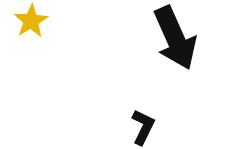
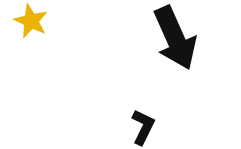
yellow star: rotated 16 degrees counterclockwise
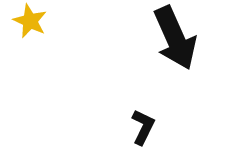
yellow star: moved 1 px left
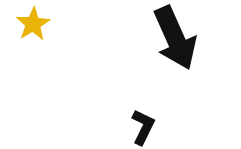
yellow star: moved 3 px right, 3 px down; rotated 16 degrees clockwise
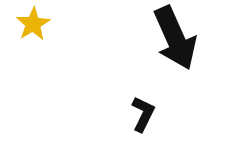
black L-shape: moved 13 px up
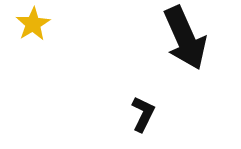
black arrow: moved 10 px right
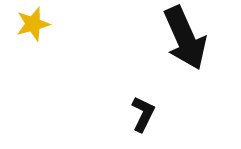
yellow star: rotated 16 degrees clockwise
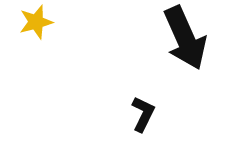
yellow star: moved 3 px right, 2 px up
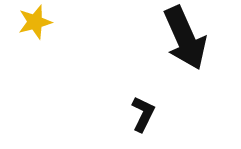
yellow star: moved 1 px left
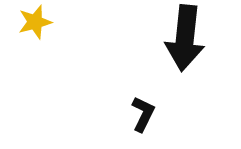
black arrow: rotated 30 degrees clockwise
